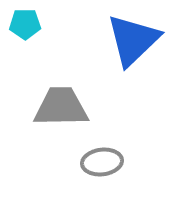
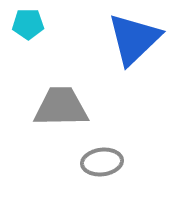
cyan pentagon: moved 3 px right
blue triangle: moved 1 px right, 1 px up
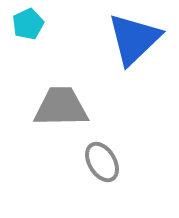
cyan pentagon: rotated 24 degrees counterclockwise
gray ellipse: rotated 66 degrees clockwise
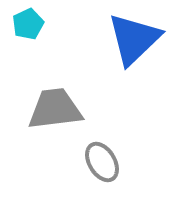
gray trapezoid: moved 6 px left, 2 px down; rotated 6 degrees counterclockwise
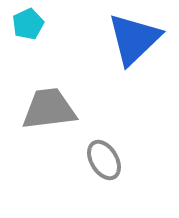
gray trapezoid: moved 6 px left
gray ellipse: moved 2 px right, 2 px up
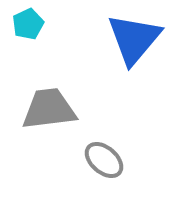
blue triangle: rotated 6 degrees counterclockwise
gray ellipse: rotated 18 degrees counterclockwise
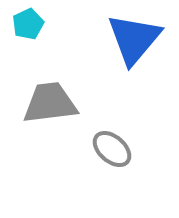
gray trapezoid: moved 1 px right, 6 px up
gray ellipse: moved 8 px right, 11 px up
